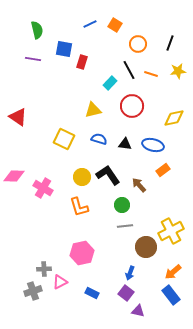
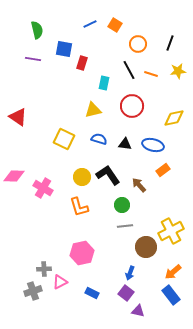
red rectangle at (82, 62): moved 1 px down
cyan rectangle at (110, 83): moved 6 px left; rotated 32 degrees counterclockwise
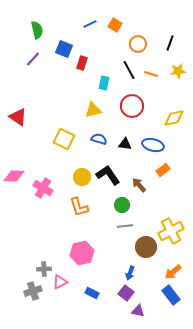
blue square at (64, 49): rotated 12 degrees clockwise
purple line at (33, 59): rotated 56 degrees counterclockwise
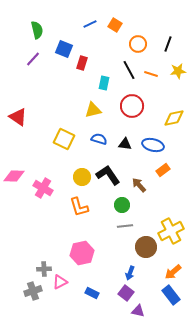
black line at (170, 43): moved 2 px left, 1 px down
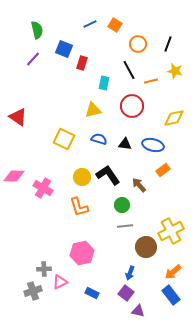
yellow star at (178, 71): moved 3 px left; rotated 21 degrees clockwise
orange line at (151, 74): moved 7 px down; rotated 32 degrees counterclockwise
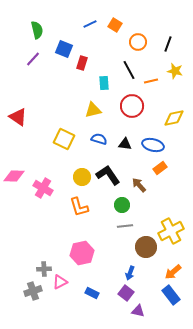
orange circle at (138, 44): moved 2 px up
cyan rectangle at (104, 83): rotated 16 degrees counterclockwise
orange rectangle at (163, 170): moved 3 px left, 2 px up
